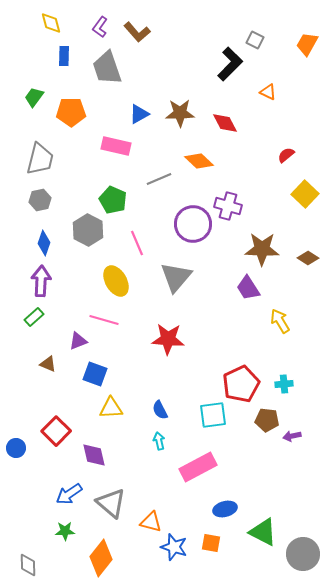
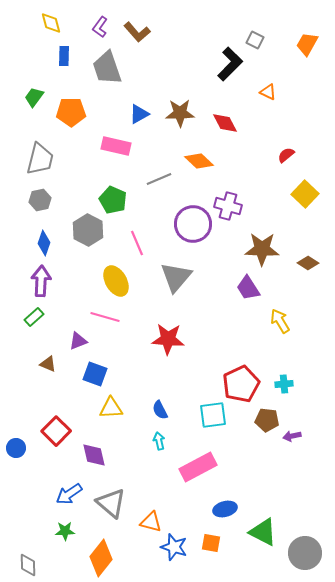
brown diamond at (308, 258): moved 5 px down
pink line at (104, 320): moved 1 px right, 3 px up
gray circle at (303, 554): moved 2 px right, 1 px up
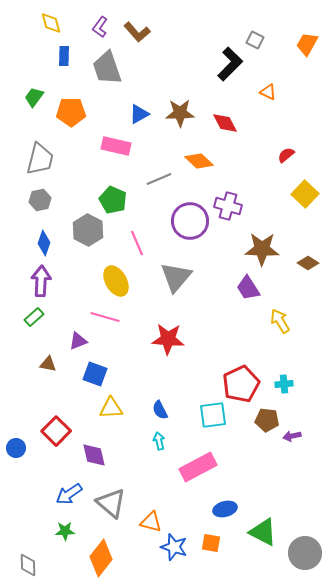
purple circle at (193, 224): moved 3 px left, 3 px up
brown triangle at (48, 364): rotated 12 degrees counterclockwise
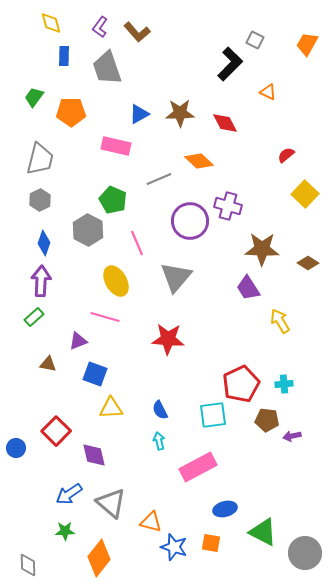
gray hexagon at (40, 200): rotated 15 degrees counterclockwise
orange diamond at (101, 558): moved 2 px left
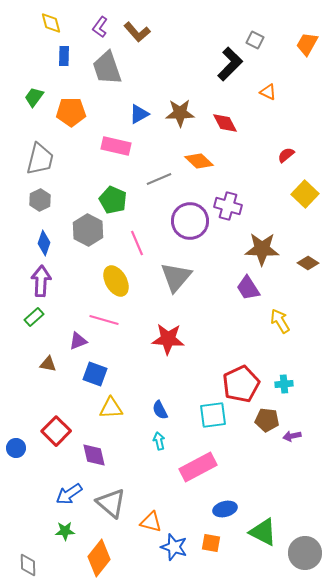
pink line at (105, 317): moved 1 px left, 3 px down
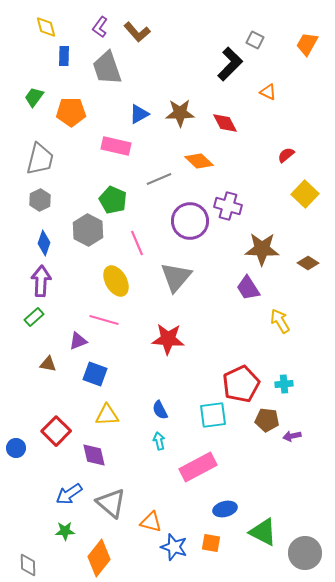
yellow diamond at (51, 23): moved 5 px left, 4 px down
yellow triangle at (111, 408): moved 4 px left, 7 px down
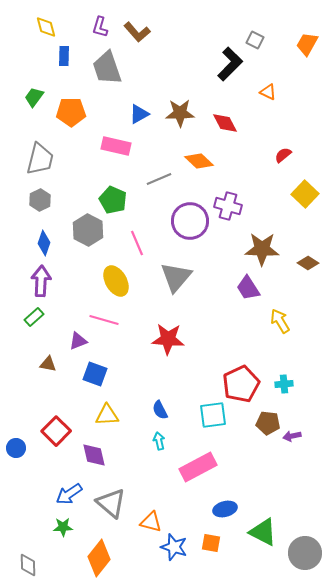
purple L-shape at (100, 27): rotated 20 degrees counterclockwise
red semicircle at (286, 155): moved 3 px left
brown pentagon at (267, 420): moved 1 px right, 3 px down
green star at (65, 531): moved 2 px left, 4 px up
